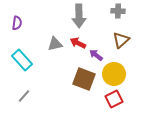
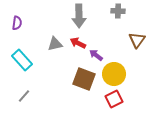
brown triangle: moved 16 px right; rotated 12 degrees counterclockwise
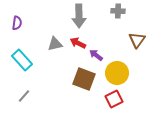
yellow circle: moved 3 px right, 1 px up
